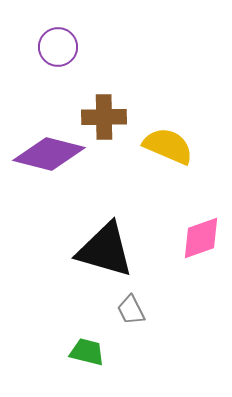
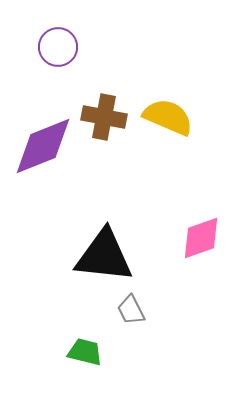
brown cross: rotated 12 degrees clockwise
yellow semicircle: moved 29 px up
purple diamond: moved 6 px left, 8 px up; rotated 36 degrees counterclockwise
black triangle: moved 1 px left, 6 px down; rotated 10 degrees counterclockwise
green trapezoid: moved 2 px left
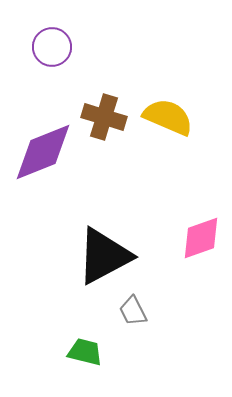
purple circle: moved 6 px left
brown cross: rotated 6 degrees clockwise
purple diamond: moved 6 px down
black triangle: rotated 34 degrees counterclockwise
gray trapezoid: moved 2 px right, 1 px down
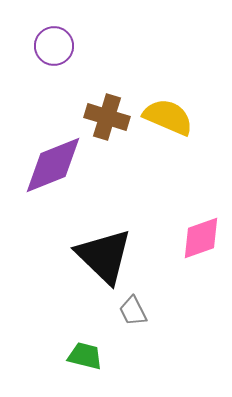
purple circle: moved 2 px right, 1 px up
brown cross: moved 3 px right
purple diamond: moved 10 px right, 13 px down
black triangle: rotated 48 degrees counterclockwise
green trapezoid: moved 4 px down
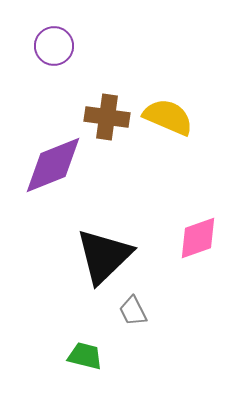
brown cross: rotated 9 degrees counterclockwise
pink diamond: moved 3 px left
black triangle: rotated 32 degrees clockwise
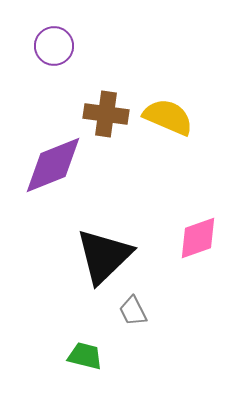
brown cross: moved 1 px left, 3 px up
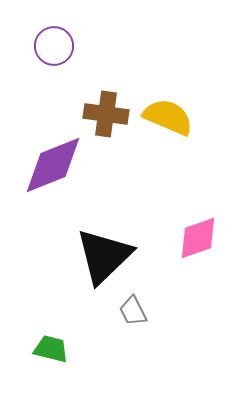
green trapezoid: moved 34 px left, 7 px up
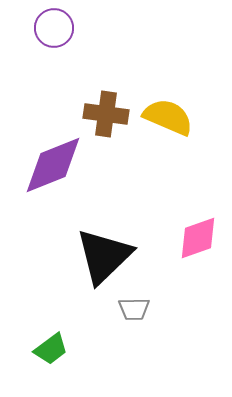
purple circle: moved 18 px up
gray trapezoid: moved 1 px right, 2 px up; rotated 64 degrees counterclockwise
green trapezoid: rotated 129 degrees clockwise
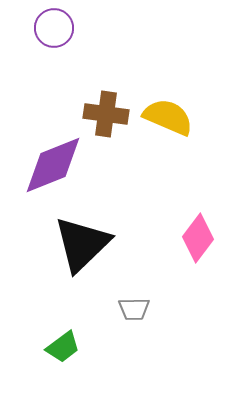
pink diamond: rotated 33 degrees counterclockwise
black triangle: moved 22 px left, 12 px up
green trapezoid: moved 12 px right, 2 px up
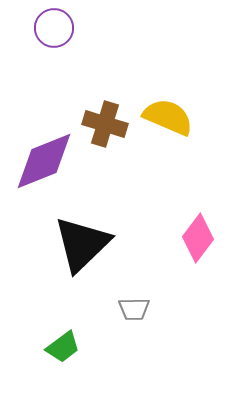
brown cross: moved 1 px left, 10 px down; rotated 9 degrees clockwise
purple diamond: moved 9 px left, 4 px up
